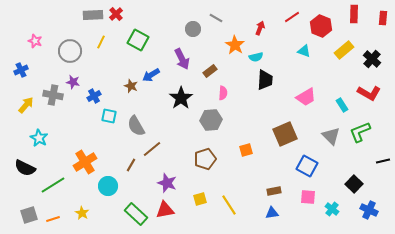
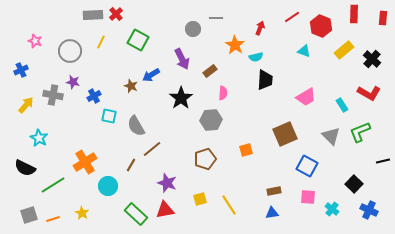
gray line at (216, 18): rotated 32 degrees counterclockwise
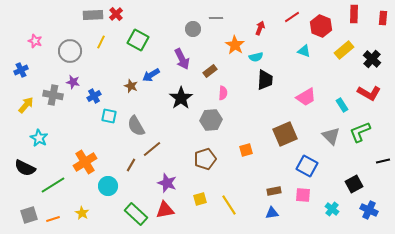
black square at (354, 184): rotated 18 degrees clockwise
pink square at (308, 197): moved 5 px left, 2 px up
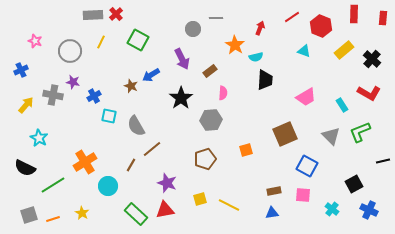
yellow line at (229, 205): rotated 30 degrees counterclockwise
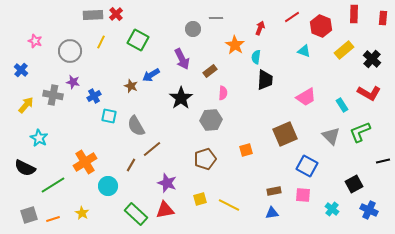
cyan semicircle at (256, 57): rotated 112 degrees clockwise
blue cross at (21, 70): rotated 24 degrees counterclockwise
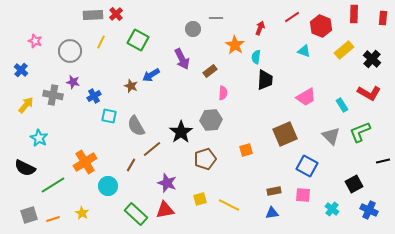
black star at (181, 98): moved 34 px down
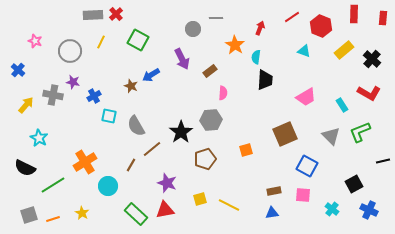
blue cross at (21, 70): moved 3 px left
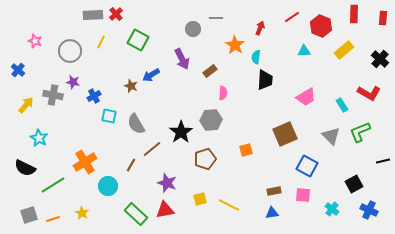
cyan triangle at (304, 51): rotated 24 degrees counterclockwise
black cross at (372, 59): moved 8 px right
gray semicircle at (136, 126): moved 2 px up
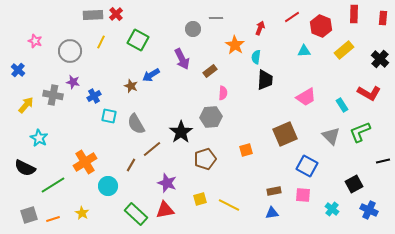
gray hexagon at (211, 120): moved 3 px up
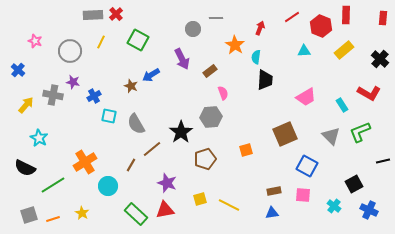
red rectangle at (354, 14): moved 8 px left, 1 px down
pink semicircle at (223, 93): rotated 24 degrees counterclockwise
cyan cross at (332, 209): moved 2 px right, 3 px up
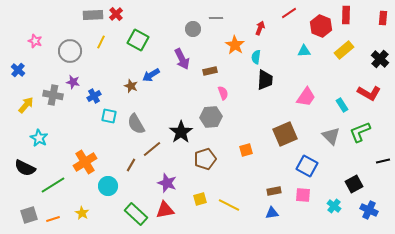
red line at (292, 17): moved 3 px left, 4 px up
brown rectangle at (210, 71): rotated 24 degrees clockwise
pink trapezoid at (306, 97): rotated 25 degrees counterclockwise
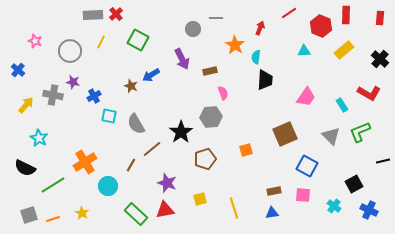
red rectangle at (383, 18): moved 3 px left
yellow line at (229, 205): moved 5 px right, 3 px down; rotated 45 degrees clockwise
